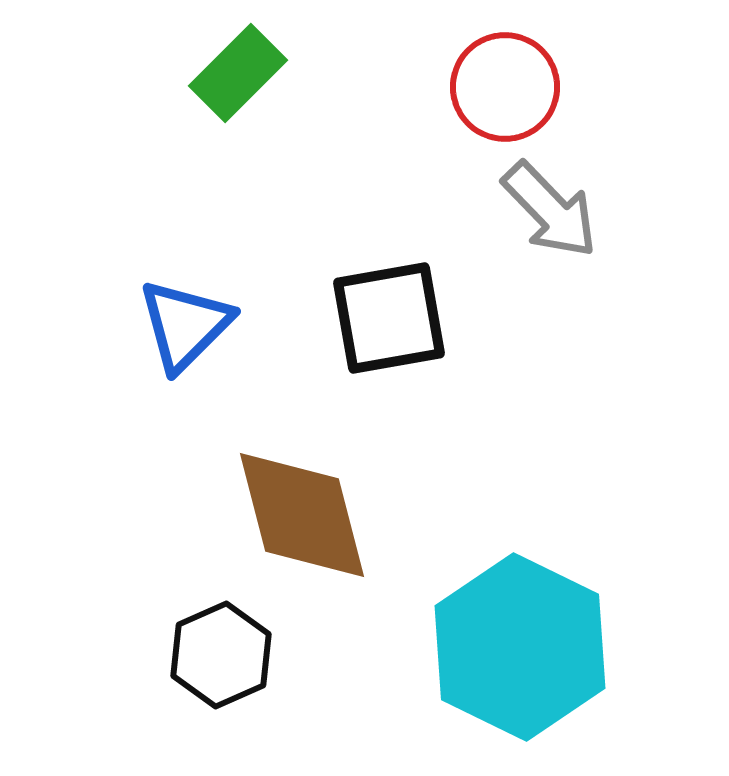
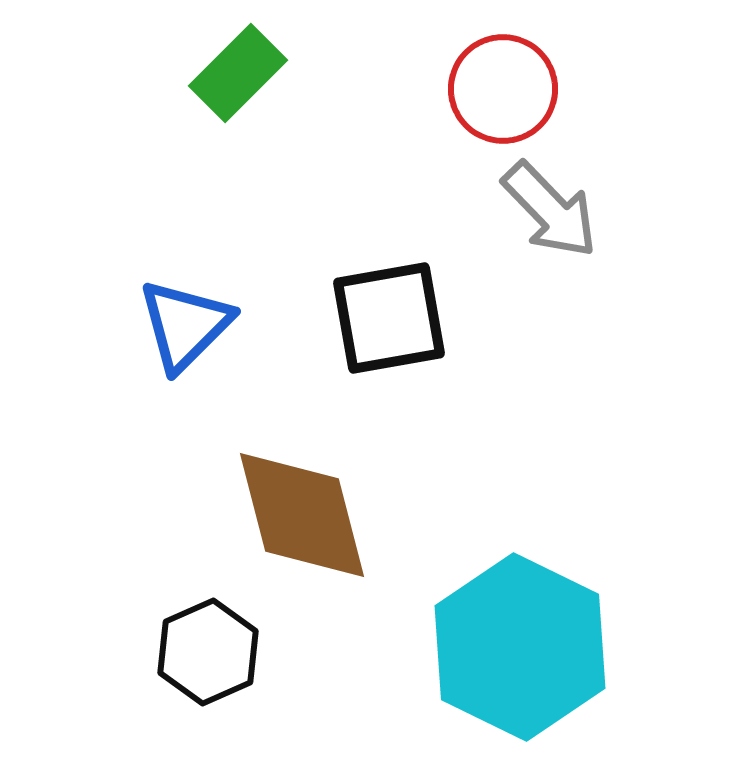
red circle: moved 2 px left, 2 px down
black hexagon: moved 13 px left, 3 px up
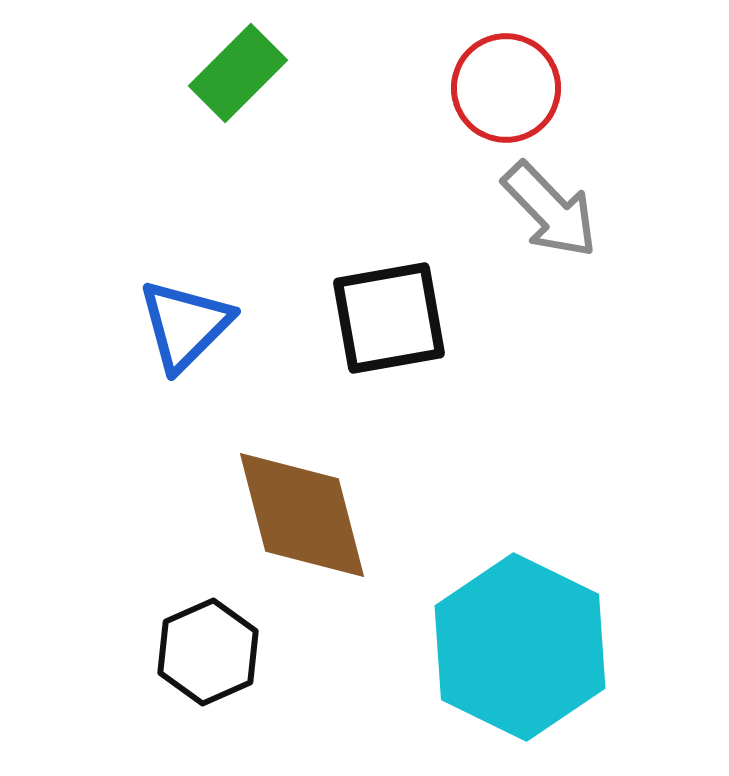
red circle: moved 3 px right, 1 px up
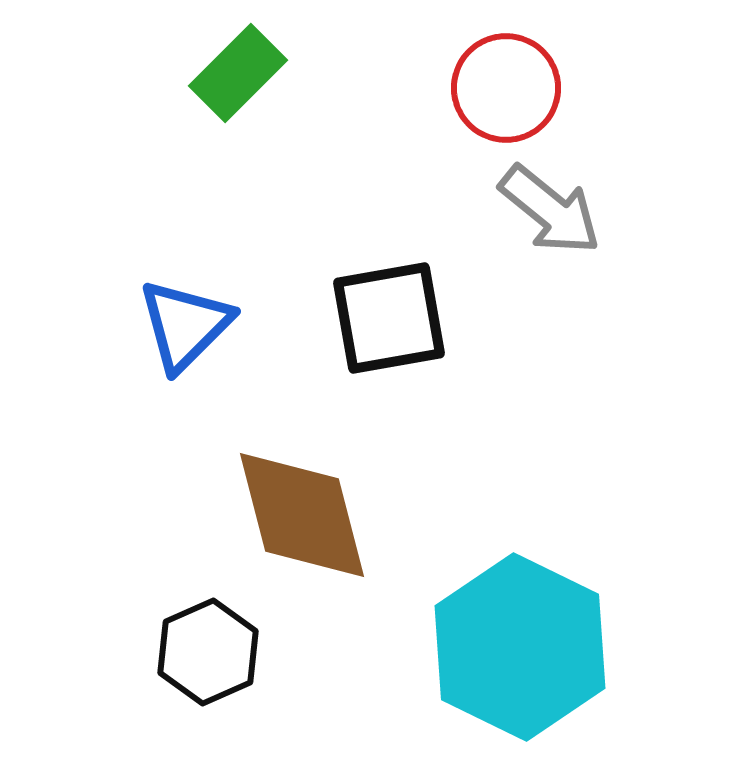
gray arrow: rotated 7 degrees counterclockwise
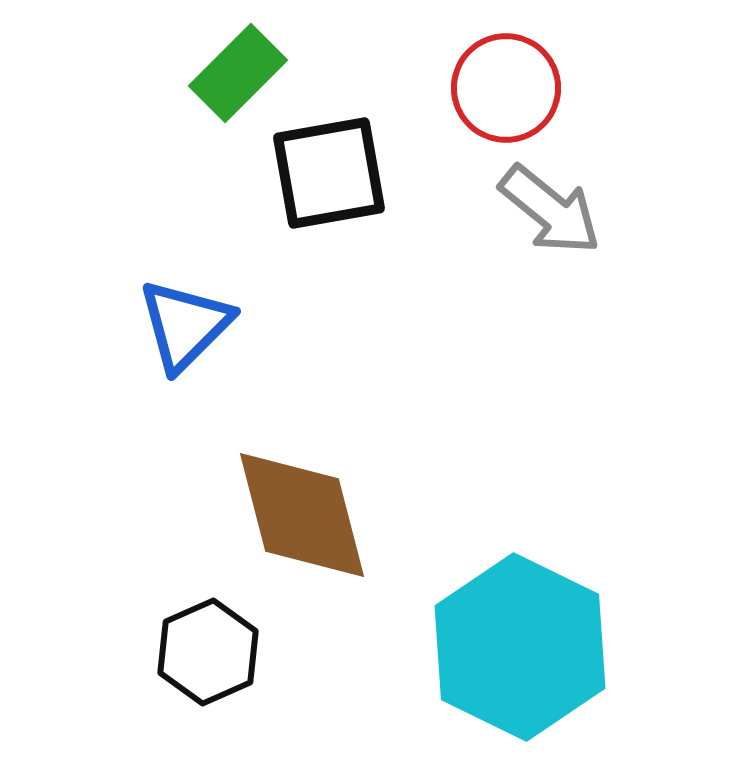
black square: moved 60 px left, 145 px up
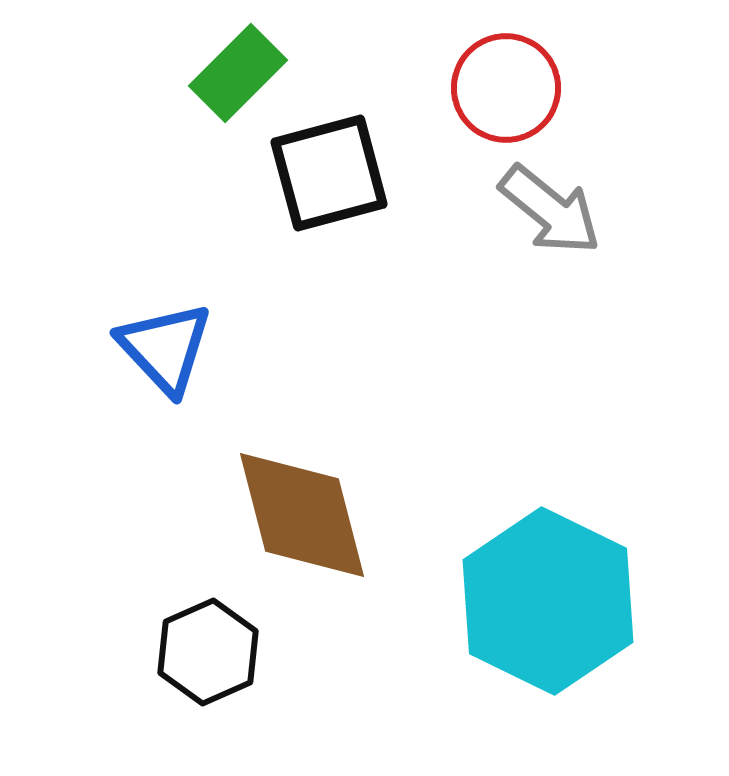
black square: rotated 5 degrees counterclockwise
blue triangle: moved 20 px left, 23 px down; rotated 28 degrees counterclockwise
cyan hexagon: moved 28 px right, 46 px up
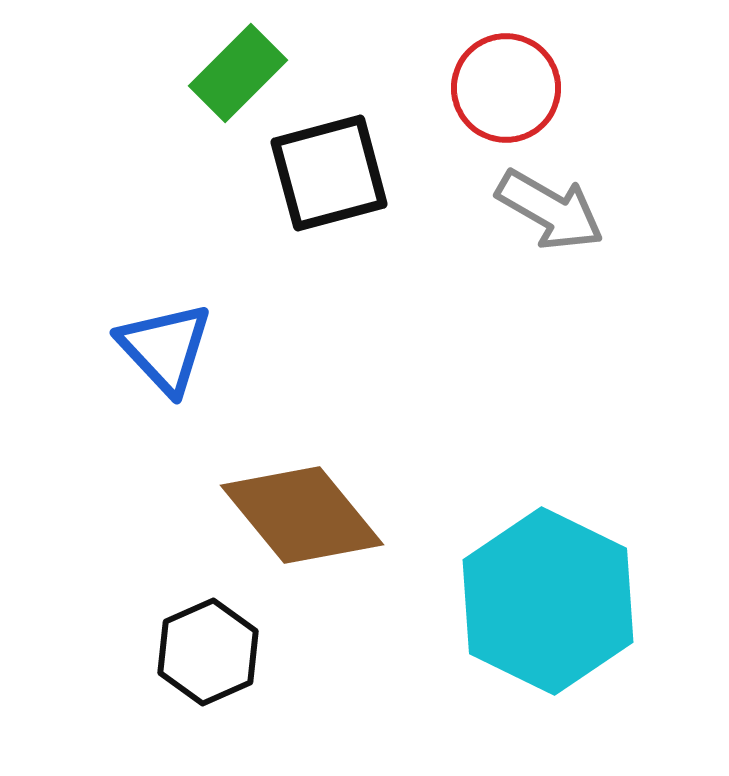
gray arrow: rotated 9 degrees counterclockwise
brown diamond: rotated 25 degrees counterclockwise
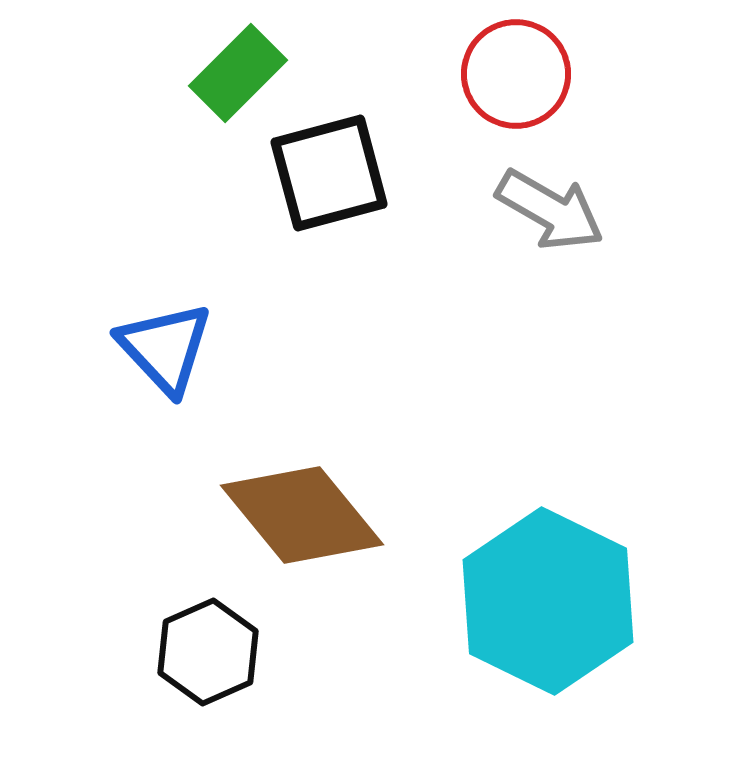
red circle: moved 10 px right, 14 px up
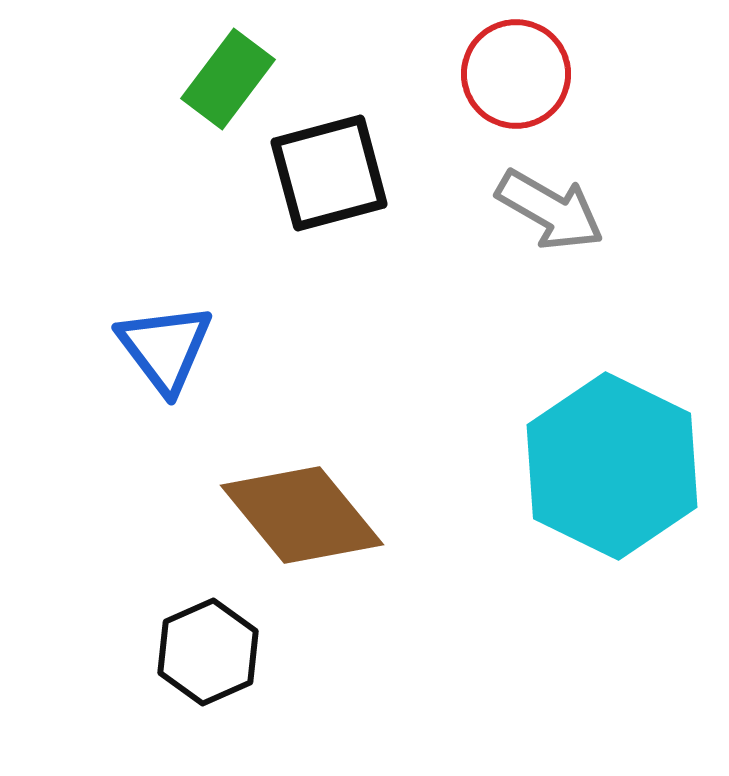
green rectangle: moved 10 px left, 6 px down; rotated 8 degrees counterclockwise
blue triangle: rotated 6 degrees clockwise
cyan hexagon: moved 64 px right, 135 px up
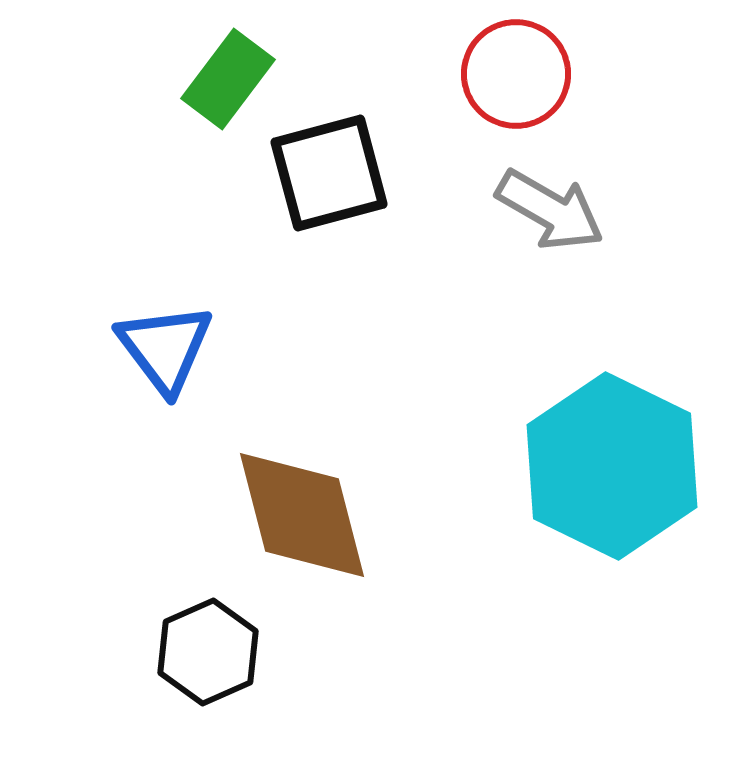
brown diamond: rotated 25 degrees clockwise
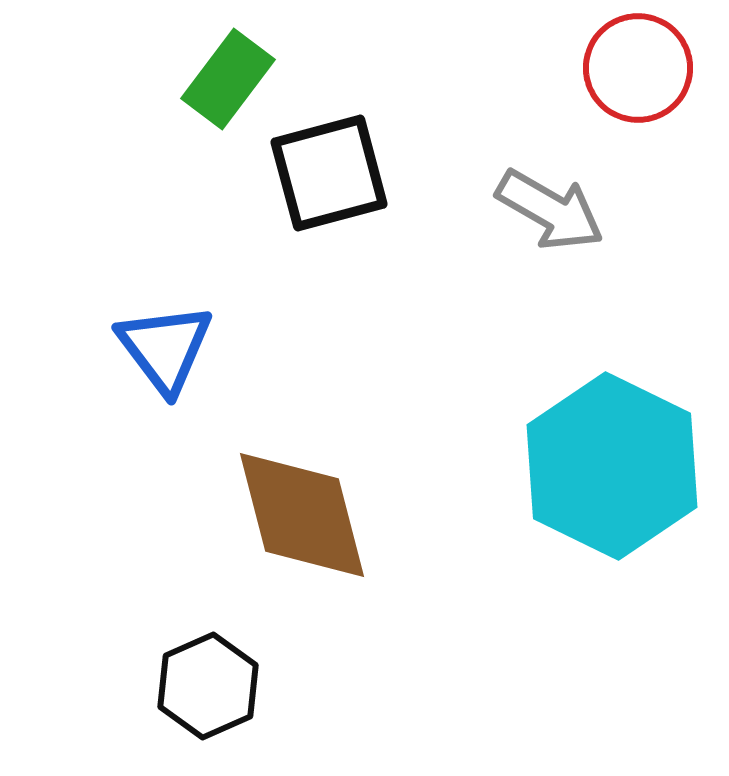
red circle: moved 122 px right, 6 px up
black hexagon: moved 34 px down
